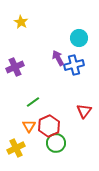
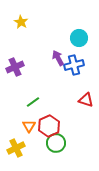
red triangle: moved 2 px right, 11 px up; rotated 49 degrees counterclockwise
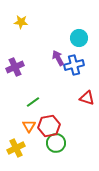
yellow star: rotated 24 degrees counterclockwise
red triangle: moved 1 px right, 2 px up
red hexagon: rotated 15 degrees clockwise
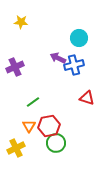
purple arrow: rotated 35 degrees counterclockwise
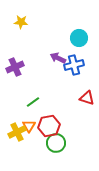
yellow cross: moved 1 px right, 16 px up
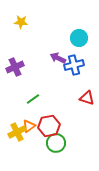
green line: moved 3 px up
orange triangle: rotated 24 degrees clockwise
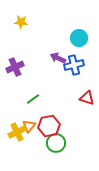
orange triangle: rotated 16 degrees counterclockwise
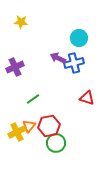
blue cross: moved 2 px up
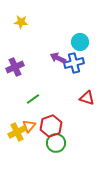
cyan circle: moved 1 px right, 4 px down
red hexagon: moved 2 px right; rotated 10 degrees counterclockwise
